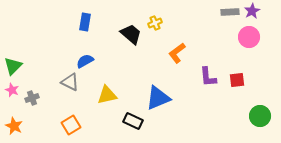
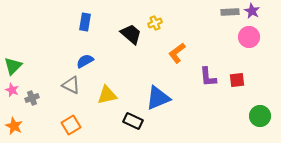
purple star: rotated 14 degrees counterclockwise
gray triangle: moved 1 px right, 3 px down
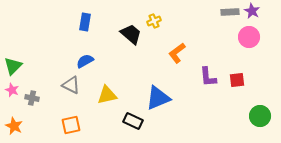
yellow cross: moved 1 px left, 2 px up
gray cross: rotated 32 degrees clockwise
orange square: rotated 18 degrees clockwise
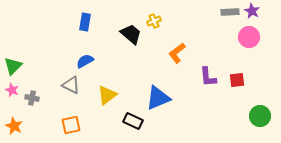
yellow triangle: rotated 25 degrees counterclockwise
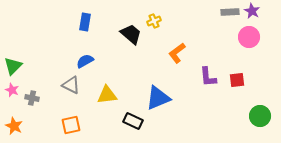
yellow triangle: rotated 30 degrees clockwise
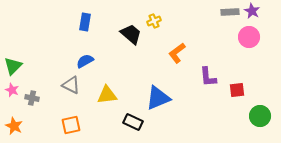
red square: moved 10 px down
black rectangle: moved 1 px down
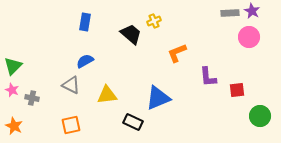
gray rectangle: moved 1 px down
orange L-shape: rotated 15 degrees clockwise
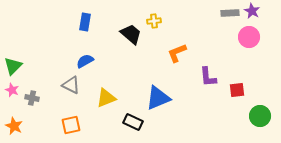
yellow cross: rotated 16 degrees clockwise
yellow triangle: moved 1 px left, 3 px down; rotated 15 degrees counterclockwise
